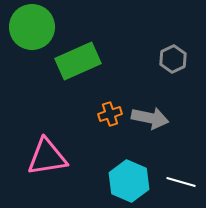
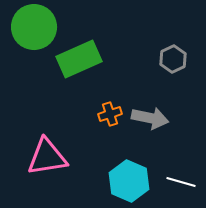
green circle: moved 2 px right
green rectangle: moved 1 px right, 2 px up
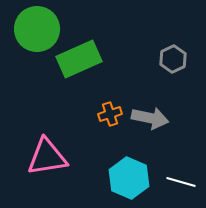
green circle: moved 3 px right, 2 px down
cyan hexagon: moved 3 px up
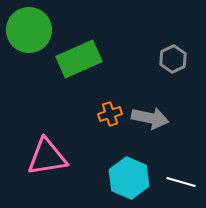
green circle: moved 8 px left, 1 px down
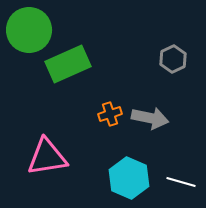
green rectangle: moved 11 px left, 5 px down
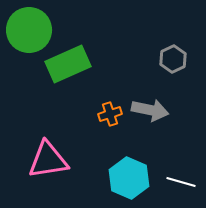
gray arrow: moved 8 px up
pink triangle: moved 1 px right, 3 px down
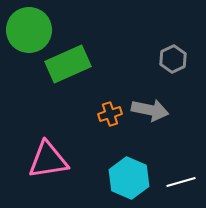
white line: rotated 32 degrees counterclockwise
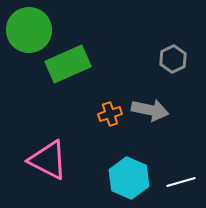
pink triangle: rotated 36 degrees clockwise
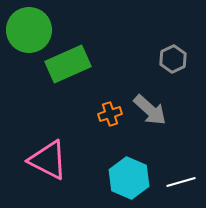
gray arrow: rotated 30 degrees clockwise
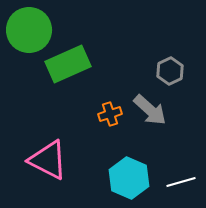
gray hexagon: moved 3 px left, 12 px down
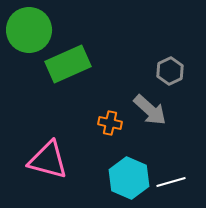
orange cross: moved 9 px down; rotated 30 degrees clockwise
pink triangle: rotated 12 degrees counterclockwise
white line: moved 10 px left
